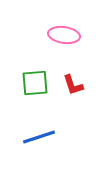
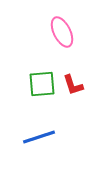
pink ellipse: moved 2 px left, 3 px up; rotated 56 degrees clockwise
green square: moved 7 px right, 1 px down
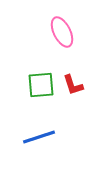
green square: moved 1 px left, 1 px down
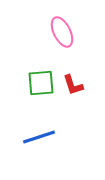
green square: moved 2 px up
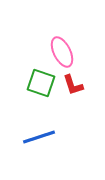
pink ellipse: moved 20 px down
green square: rotated 24 degrees clockwise
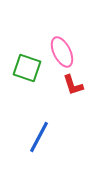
green square: moved 14 px left, 15 px up
blue line: rotated 44 degrees counterclockwise
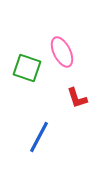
red L-shape: moved 4 px right, 13 px down
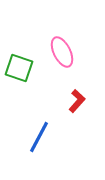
green square: moved 8 px left
red L-shape: moved 3 px down; rotated 120 degrees counterclockwise
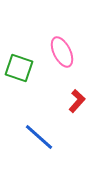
blue line: rotated 76 degrees counterclockwise
